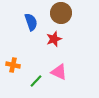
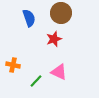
blue semicircle: moved 2 px left, 4 px up
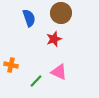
orange cross: moved 2 px left
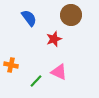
brown circle: moved 10 px right, 2 px down
blue semicircle: rotated 18 degrees counterclockwise
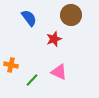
green line: moved 4 px left, 1 px up
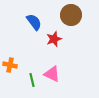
blue semicircle: moved 5 px right, 4 px down
orange cross: moved 1 px left
pink triangle: moved 7 px left, 2 px down
green line: rotated 56 degrees counterclockwise
